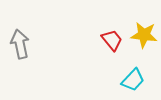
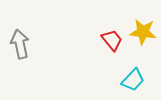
yellow star: moved 1 px left, 3 px up
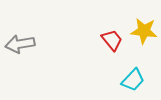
yellow star: moved 1 px right, 1 px up
gray arrow: rotated 88 degrees counterclockwise
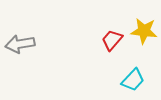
red trapezoid: rotated 100 degrees counterclockwise
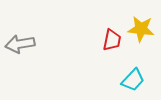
yellow star: moved 3 px left, 2 px up
red trapezoid: rotated 150 degrees clockwise
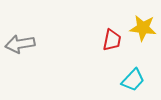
yellow star: moved 2 px right, 1 px up
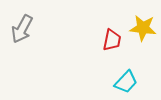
gray arrow: moved 2 px right, 15 px up; rotated 52 degrees counterclockwise
cyan trapezoid: moved 7 px left, 2 px down
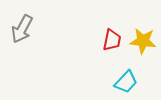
yellow star: moved 13 px down
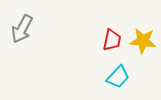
cyan trapezoid: moved 8 px left, 5 px up
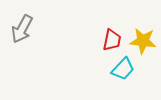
cyan trapezoid: moved 5 px right, 8 px up
